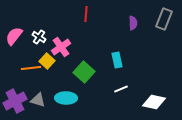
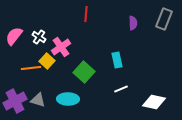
cyan ellipse: moved 2 px right, 1 px down
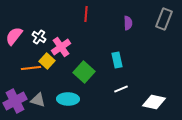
purple semicircle: moved 5 px left
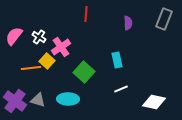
purple cross: rotated 25 degrees counterclockwise
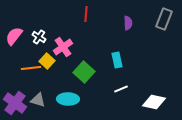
pink cross: moved 2 px right
purple cross: moved 2 px down
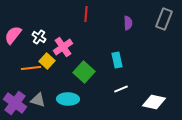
pink semicircle: moved 1 px left, 1 px up
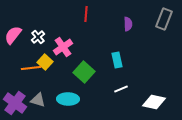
purple semicircle: moved 1 px down
white cross: moved 1 px left; rotated 16 degrees clockwise
yellow square: moved 2 px left, 1 px down
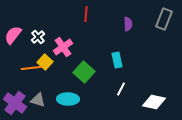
white line: rotated 40 degrees counterclockwise
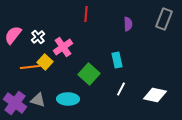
orange line: moved 1 px left, 1 px up
green square: moved 5 px right, 2 px down
white diamond: moved 1 px right, 7 px up
